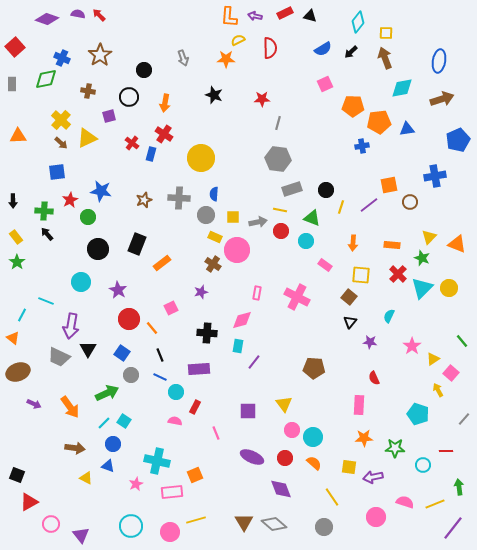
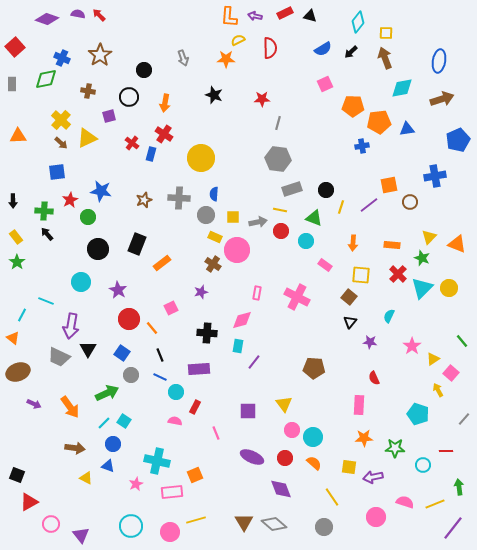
green triangle at (312, 218): moved 2 px right
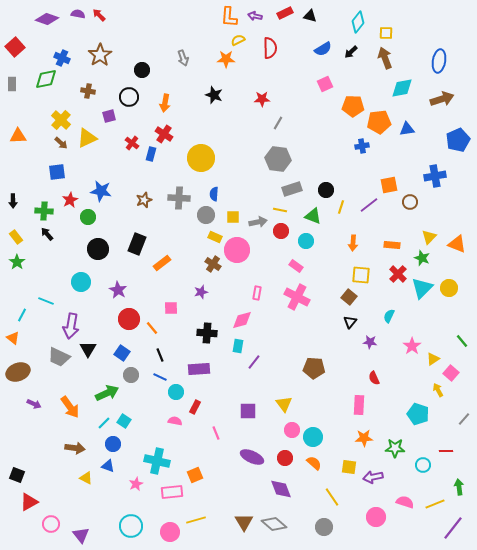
black circle at (144, 70): moved 2 px left
gray line at (278, 123): rotated 16 degrees clockwise
green triangle at (314, 218): moved 1 px left, 2 px up
pink rectangle at (325, 265): moved 29 px left, 1 px down
pink square at (171, 308): rotated 24 degrees clockwise
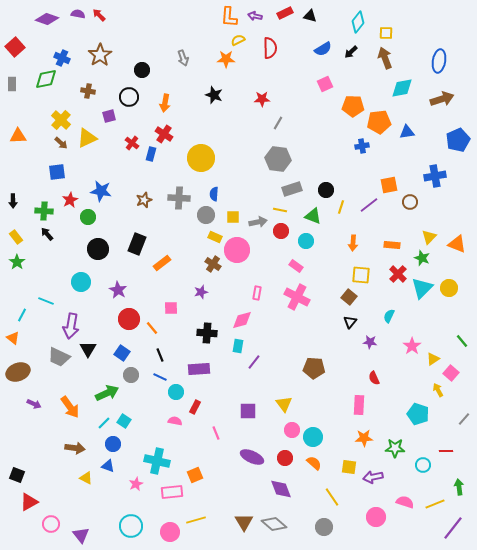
blue triangle at (407, 129): moved 3 px down
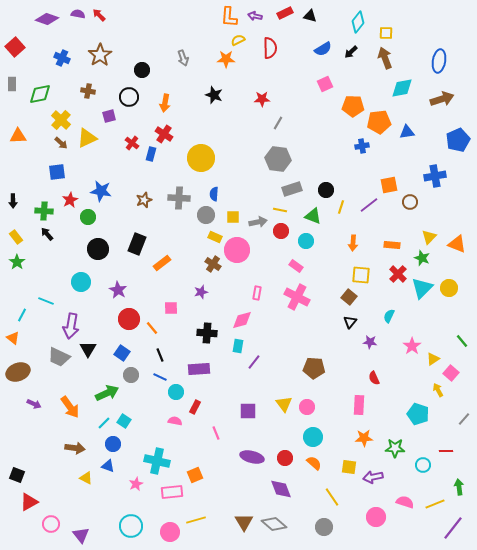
green diamond at (46, 79): moved 6 px left, 15 px down
pink circle at (292, 430): moved 15 px right, 23 px up
purple ellipse at (252, 457): rotated 10 degrees counterclockwise
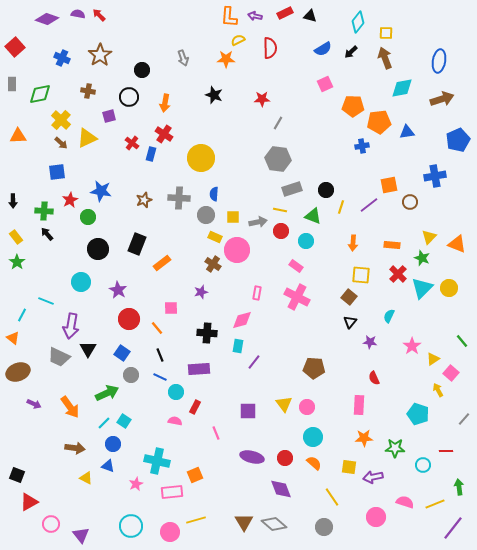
orange line at (152, 328): moved 5 px right
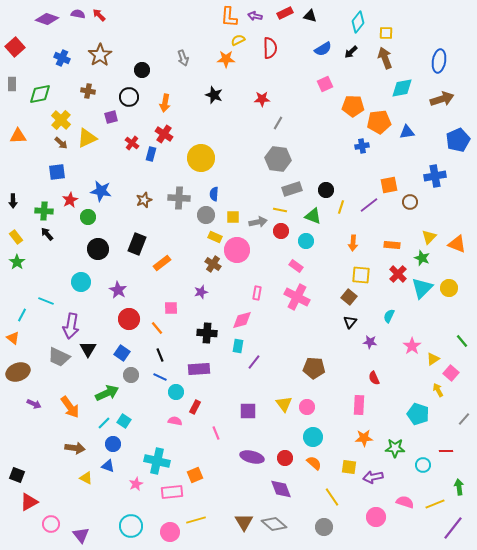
purple square at (109, 116): moved 2 px right, 1 px down
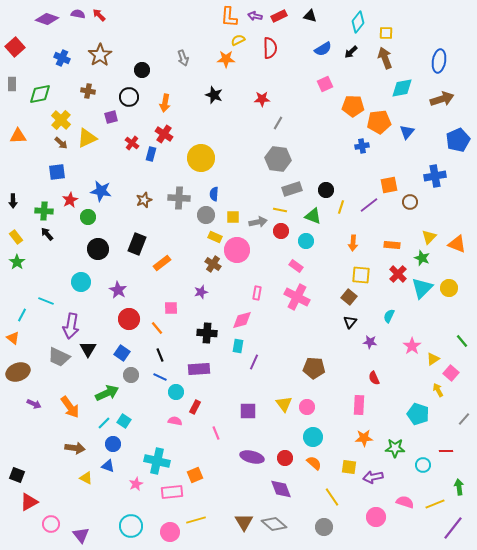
red rectangle at (285, 13): moved 6 px left, 3 px down
blue triangle at (407, 132): rotated 42 degrees counterclockwise
purple line at (254, 362): rotated 14 degrees counterclockwise
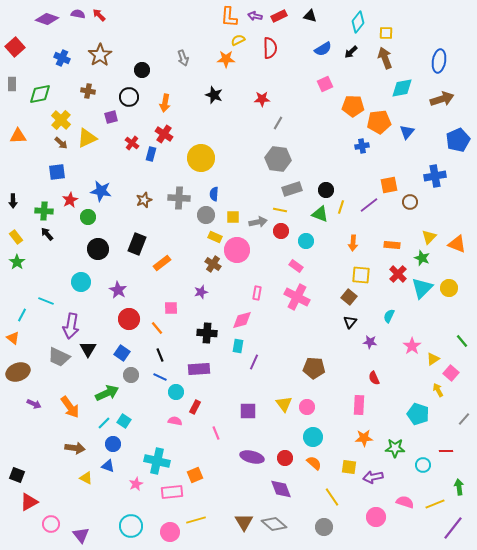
green triangle at (313, 216): moved 7 px right, 2 px up
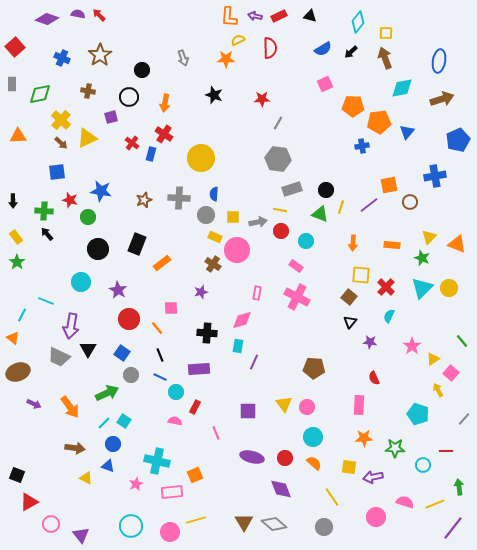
red star at (70, 200): rotated 28 degrees counterclockwise
red cross at (398, 274): moved 12 px left, 13 px down
